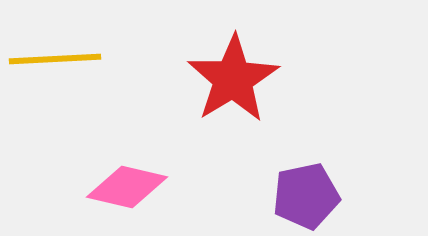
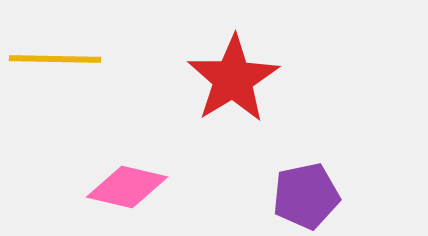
yellow line: rotated 4 degrees clockwise
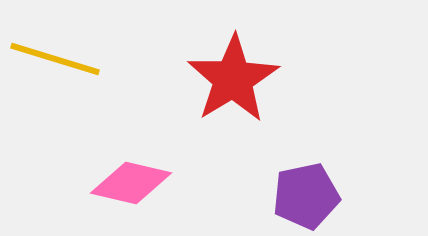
yellow line: rotated 16 degrees clockwise
pink diamond: moved 4 px right, 4 px up
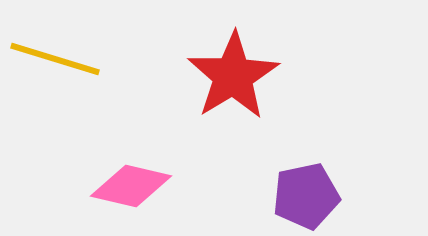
red star: moved 3 px up
pink diamond: moved 3 px down
